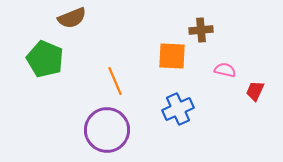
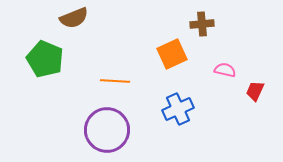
brown semicircle: moved 2 px right
brown cross: moved 1 px right, 6 px up
orange square: moved 2 px up; rotated 28 degrees counterclockwise
orange line: rotated 64 degrees counterclockwise
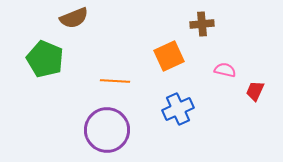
orange square: moved 3 px left, 2 px down
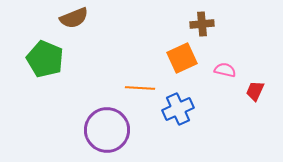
orange square: moved 13 px right, 2 px down
orange line: moved 25 px right, 7 px down
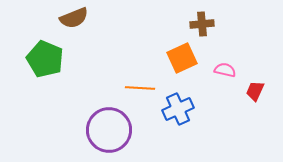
purple circle: moved 2 px right
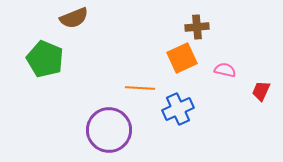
brown cross: moved 5 px left, 3 px down
red trapezoid: moved 6 px right
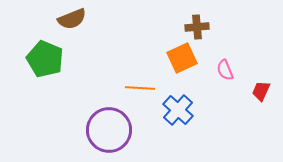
brown semicircle: moved 2 px left, 1 px down
pink semicircle: rotated 125 degrees counterclockwise
blue cross: moved 1 px down; rotated 24 degrees counterclockwise
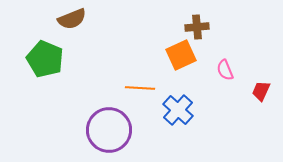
orange square: moved 1 px left, 3 px up
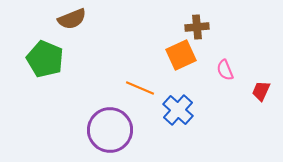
orange line: rotated 20 degrees clockwise
purple circle: moved 1 px right
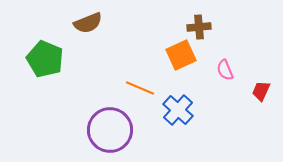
brown semicircle: moved 16 px right, 4 px down
brown cross: moved 2 px right
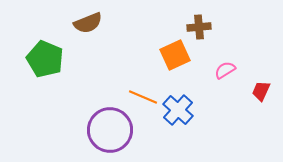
orange square: moved 6 px left
pink semicircle: rotated 80 degrees clockwise
orange line: moved 3 px right, 9 px down
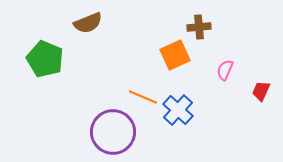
pink semicircle: rotated 35 degrees counterclockwise
purple circle: moved 3 px right, 2 px down
